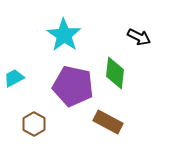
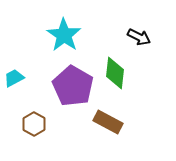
purple pentagon: rotated 18 degrees clockwise
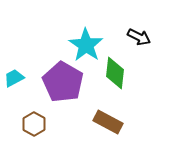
cyan star: moved 22 px right, 10 px down
purple pentagon: moved 10 px left, 4 px up
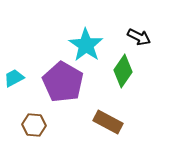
green diamond: moved 8 px right, 2 px up; rotated 28 degrees clockwise
brown hexagon: moved 1 px down; rotated 25 degrees counterclockwise
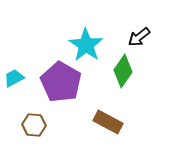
black arrow: rotated 115 degrees clockwise
purple pentagon: moved 2 px left
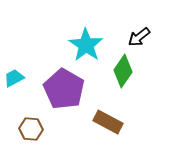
purple pentagon: moved 3 px right, 7 px down
brown hexagon: moved 3 px left, 4 px down
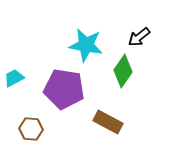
cyan star: rotated 24 degrees counterclockwise
purple pentagon: rotated 21 degrees counterclockwise
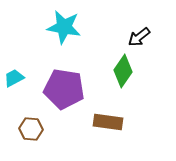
cyan star: moved 22 px left, 18 px up
brown rectangle: rotated 20 degrees counterclockwise
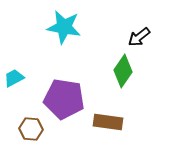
purple pentagon: moved 10 px down
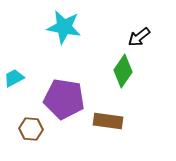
brown rectangle: moved 1 px up
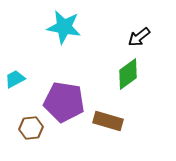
green diamond: moved 5 px right, 3 px down; rotated 20 degrees clockwise
cyan trapezoid: moved 1 px right, 1 px down
purple pentagon: moved 3 px down
brown rectangle: rotated 8 degrees clockwise
brown hexagon: moved 1 px up; rotated 10 degrees counterclockwise
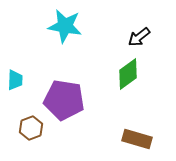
cyan star: moved 1 px right, 1 px up
cyan trapezoid: moved 1 px down; rotated 120 degrees clockwise
purple pentagon: moved 2 px up
brown rectangle: moved 29 px right, 18 px down
brown hexagon: rotated 15 degrees counterclockwise
